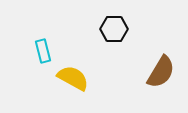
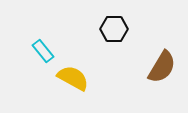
cyan rectangle: rotated 25 degrees counterclockwise
brown semicircle: moved 1 px right, 5 px up
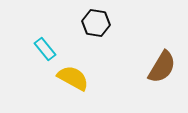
black hexagon: moved 18 px left, 6 px up; rotated 8 degrees clockwise
cyan rectangle: moved 2 px right, 2 px up
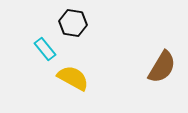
black hexagon: moved 23 px left
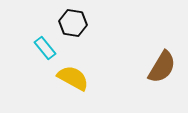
cyan rectangle: moved 1 px up
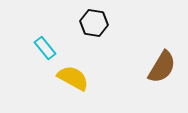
black hexagon: moved 21 px right
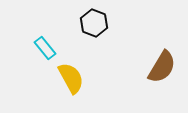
black hexagon: rotated 12 degrees clockwise
yellow semicircle: moved 2 px left; rotated 32 degrees clockwise
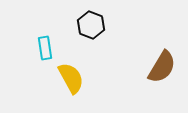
black hexagon: moved 3 px left, 2 px down
cyan rectangle: rotated 30 degrees clockwise
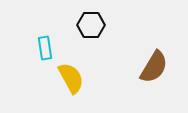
black hexagon: rotated 20 degrees counterclockwise
brown semicircle: moved 8 px left
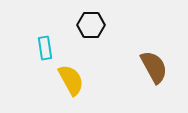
brown semicircle: rotated 60 degrees counterclockwise
yellow semicircle: moved 2 px down
